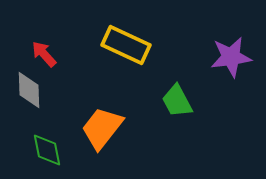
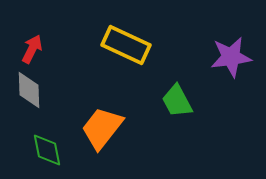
red arrow: moved 12 px left, 5 px up; rotated 68 degrees clockwise
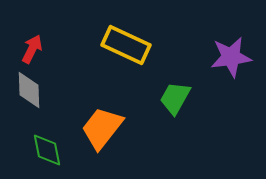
green trapezoid: moved 2 px left, 3 px up; rotated 57 degrees clockwise
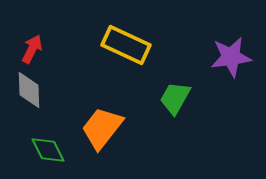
green diamond: moved 1 px right; rotated 15 degrees counterclockwise
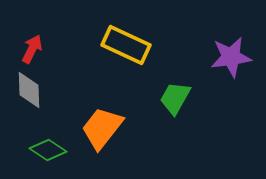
green diamond: rotated 30 degrees counterclockwise
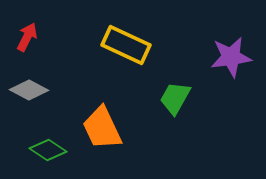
red arrow: moved 5 px left, 12 px up
gray diamond: rotated 60 degrees counterclockwise
orange trapezoid: rotated 63 degrees counterclockwise
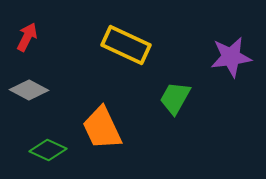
green diamond: rotated 9 degrees counterclockwise
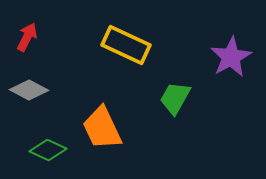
purple star: rotated 21 degrees counterclockwise
